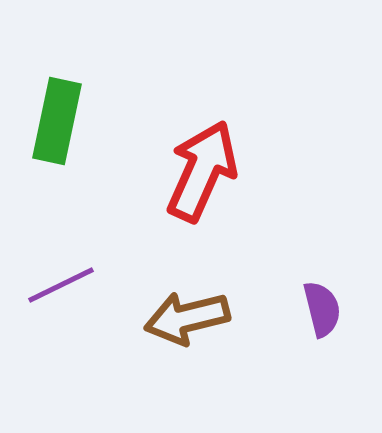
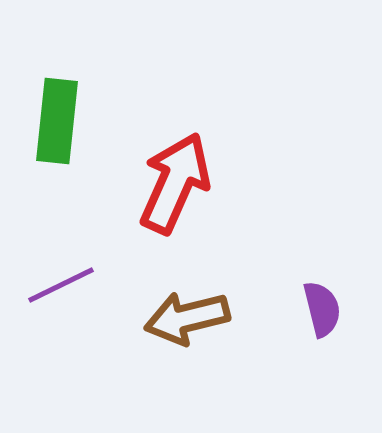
green rectangle: rotated 6 degrees counterclockwise
red arrow: moved 27 px left, 12 px down
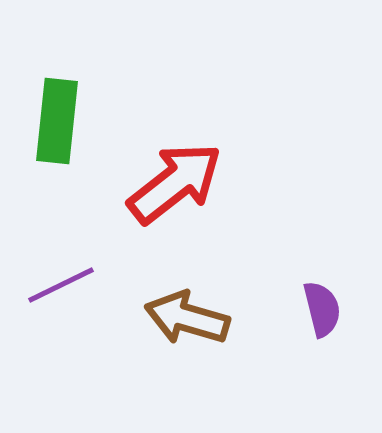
red arrow: rotated 28 degrees clockwise
brown arrow: rotated 30 degrees clockwise
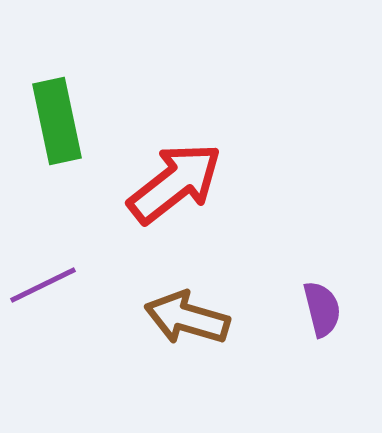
green rectangle: rotated 18 degrees counterclockwise
purple line: moved 18 px left
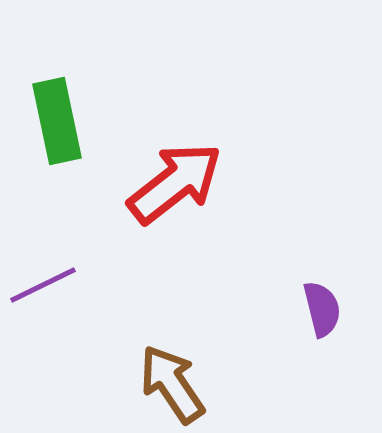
brown arrow: moved 15 px left, 66 px down; rotated 40 degrees clockwise
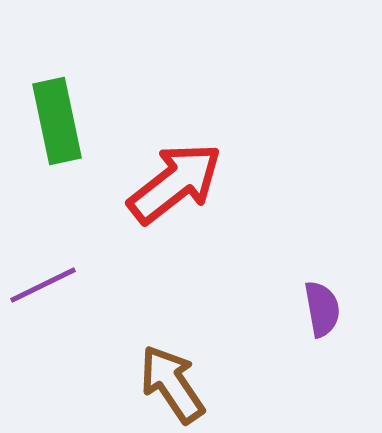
purple semicircle: rotated 4 degrees clockwise
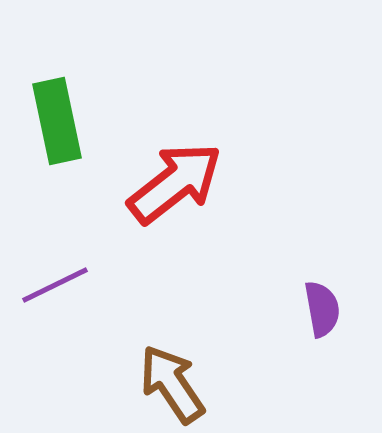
purple line: moved 12 px right
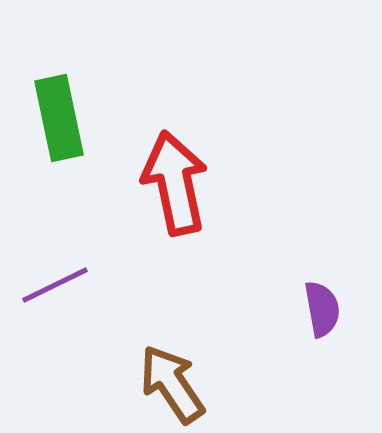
green rectangle: moved 2 px right, 3 px up
red arrow: rotated 64 degrees counterclockwise
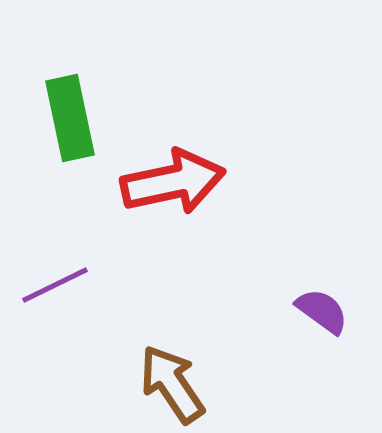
green rectangle: moved 11 px right
red arrow: moved 2 px left, 1 px up; rotated 90 degrees clockwise
purple semicircle: moved 2 px down; rotated 44 degrees counterclockwise
